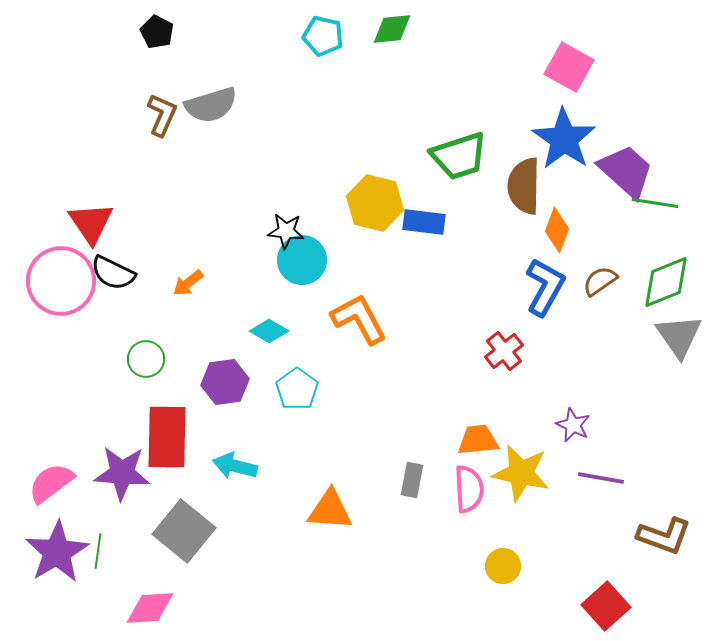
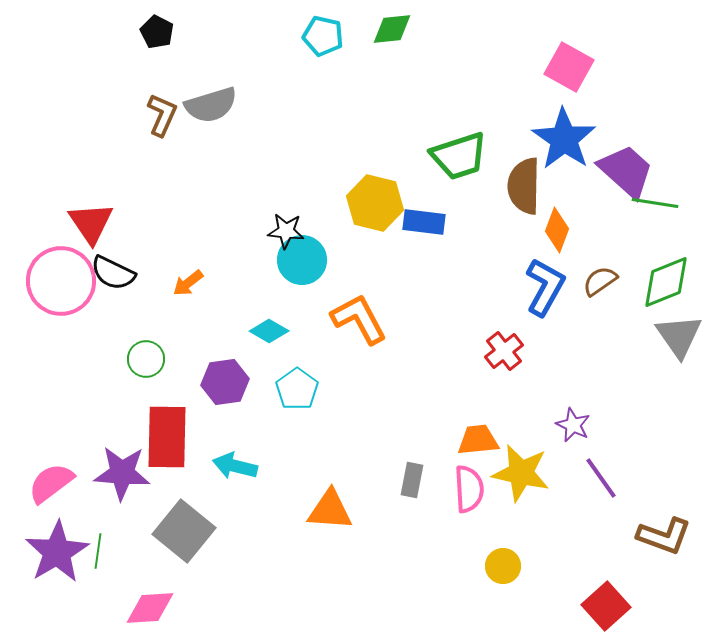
purple line at (601, 478): rotated 45 degrees clockwise
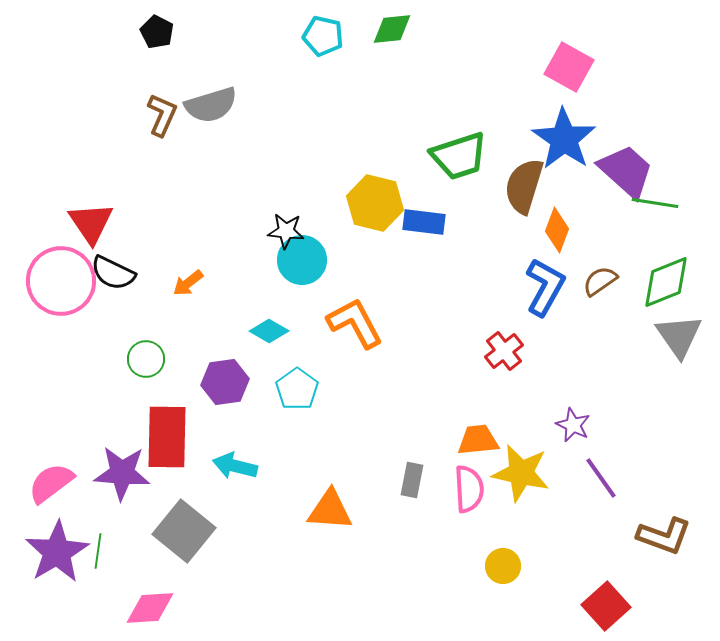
brown semicircle at (524, 186): rotated 16 degrees clockwise
orange L-shape at (359, 319): moved 4 px left, 4 px down
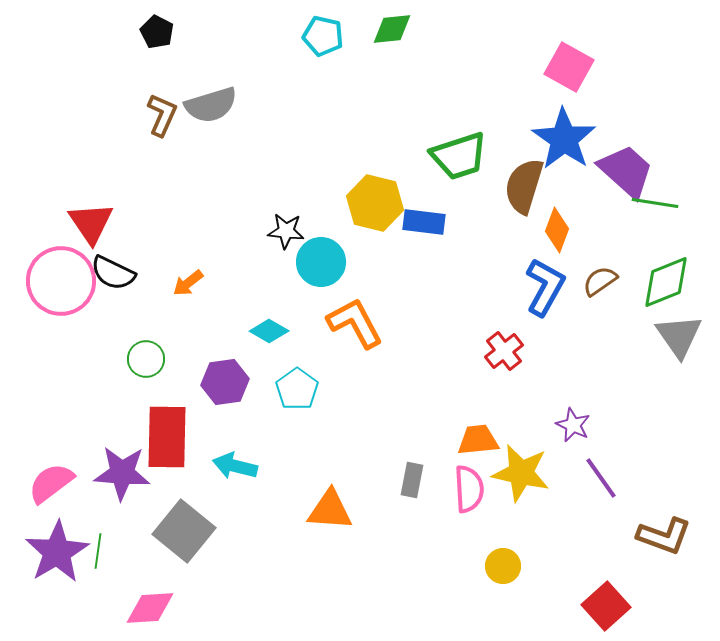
cyan circle at (302, 260): moved 19 px right, 2 px down
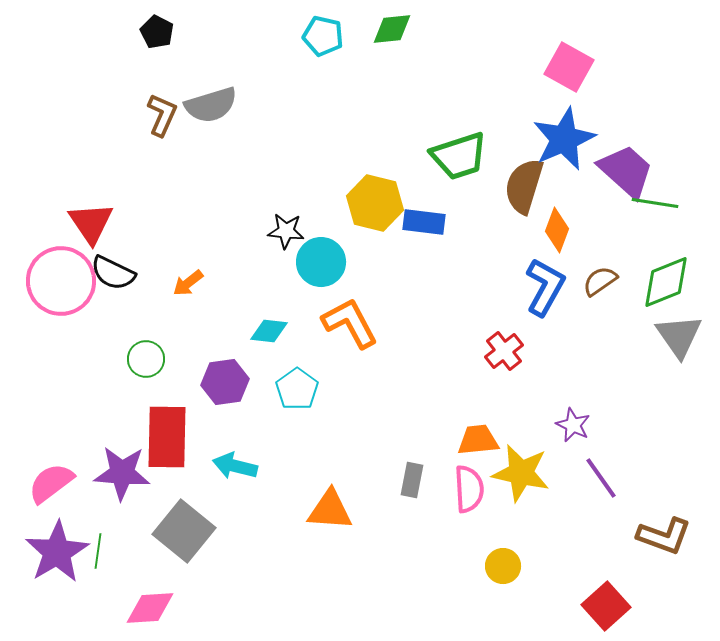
blue star at (564, 139): rotated 14 degrees clockwise
orange L-shape at (355, 323): moved 5 px left
cyan diamond at (269, 331): rotated 24 degrees counterclockwise
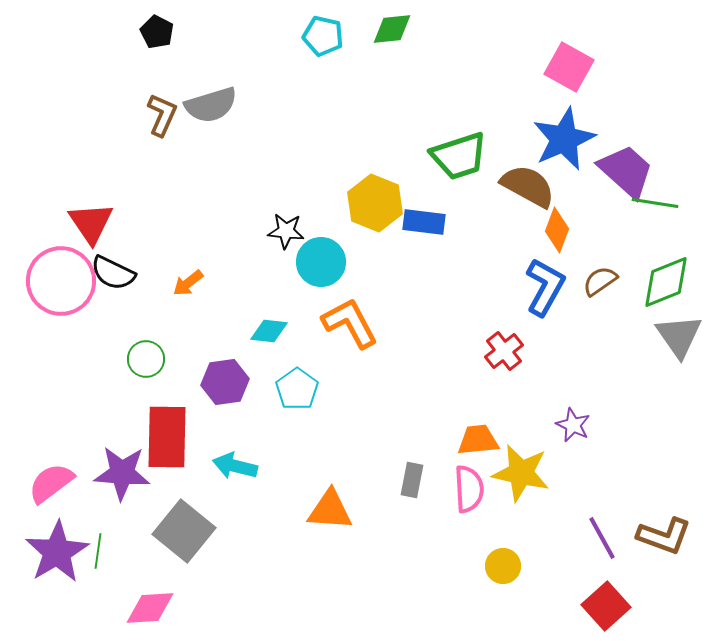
brown semicircle at (524, 186): moved 4 px right; rotated 102 degrees clockwise
yellow hexagon at (375, 203): rotated 8 degrees clockwise
purple line at (601, 478): moved 1 px right, 60 px down; rotated 6 degrees clockwise
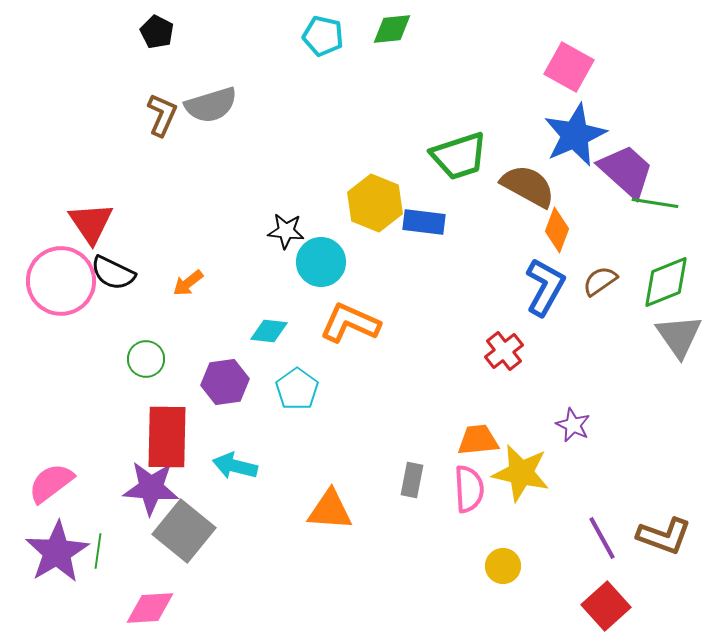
blue star at (564, 139): moved 11 px right, 4 px up
orange L-shape at (350, 323): rotated 38 degrees counterclockwise
purple star at (122, 473): moved 29 px right, 15 px down
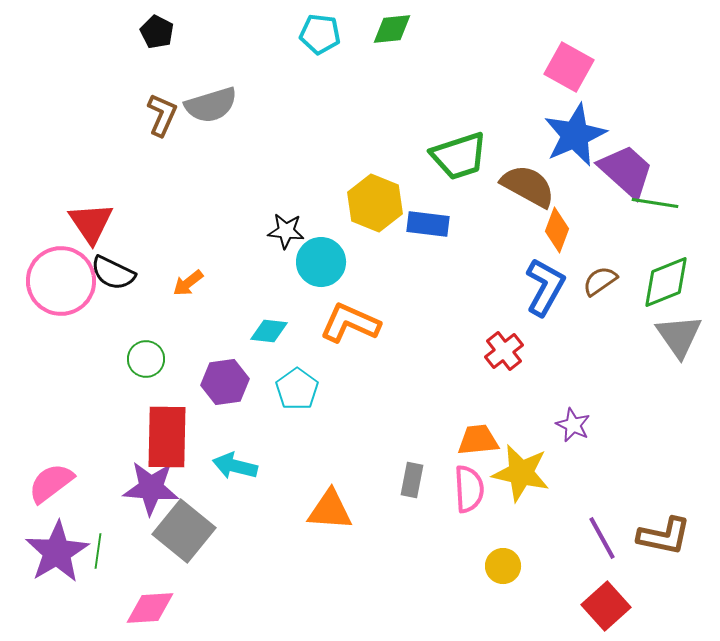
cyan pentagon at (323, 36): moved 3 px left, 2 px up; rotated 6 degrees counterclockwise
blue rectangle at (424, 222): moved 4 px right, 2 px down
brown L-shape at (664, 536): rotated 8 degrees counterclockwise
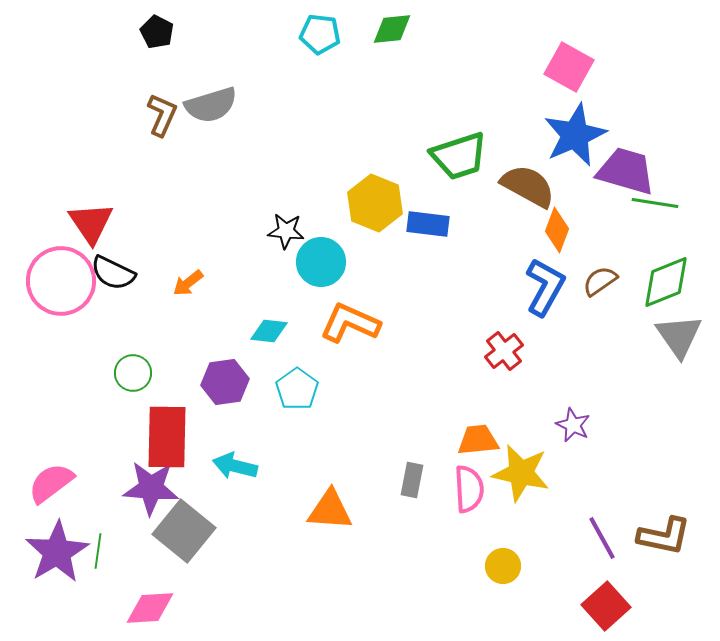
purple trapezoid at (626, 171): rotated 26 degrees counterclockwise
green circle at (146, 359): moved 13 px left, 14 px down
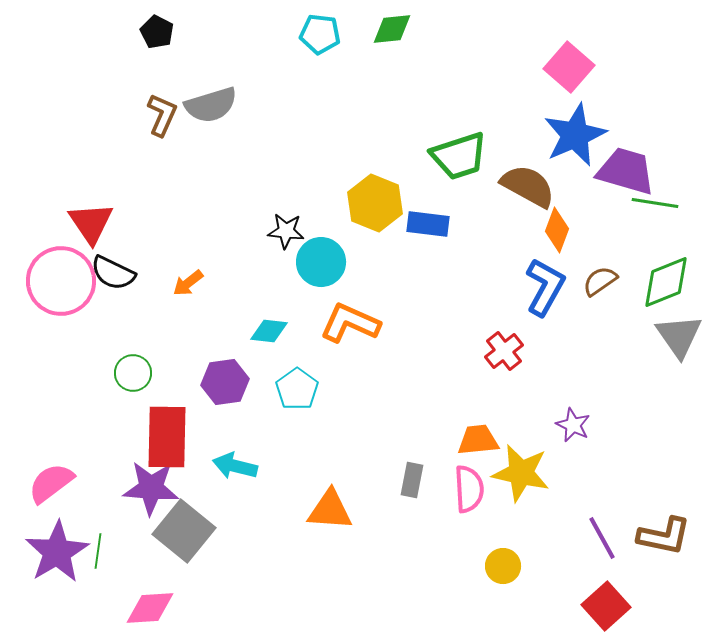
pink square at (569, 67): rotated 12 degrees clockwise
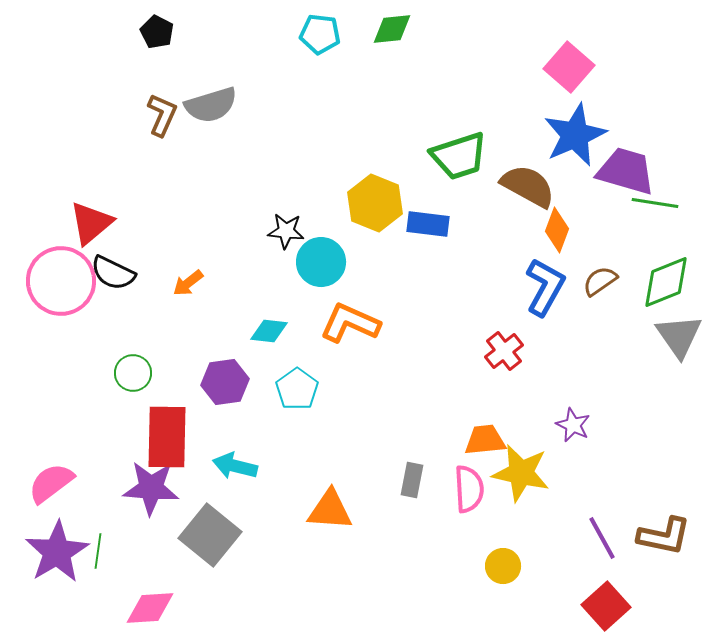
red triangle at (91, 223): rotated 24 degrees clockwise
orange trapezoid at (478, 440): moved 7 px right
gray square at (184, 531): moved 26 px right, 4 px down
